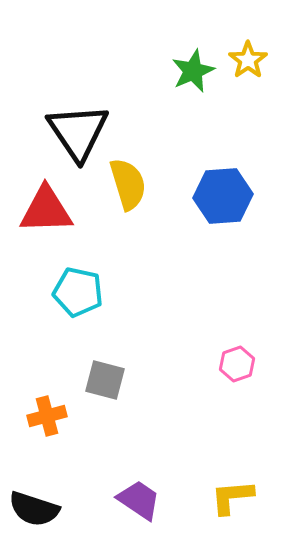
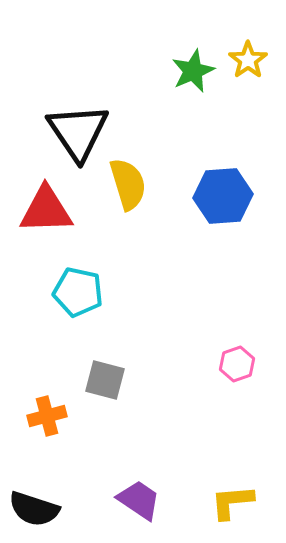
yellow L-shape: moved 5 px down
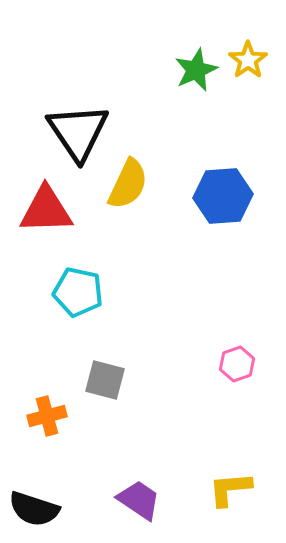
green star: moved 3 px right, 1 px up
yellow semicircle: rotated 42 degrees clockwise
yellow L-shape: moved 2 px left, 13 px up
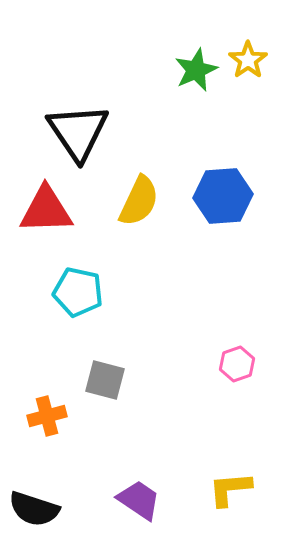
yellow semicircle: moved 11 px right, 17 px down
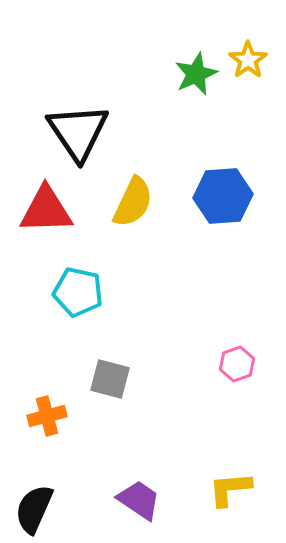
green star: moved 4 px down
yellow semicircle: moved 6 px left, 1 px down
gray square: moved 5 px right, 1 px up
black semicircle: rotated 96 degrees clockwise
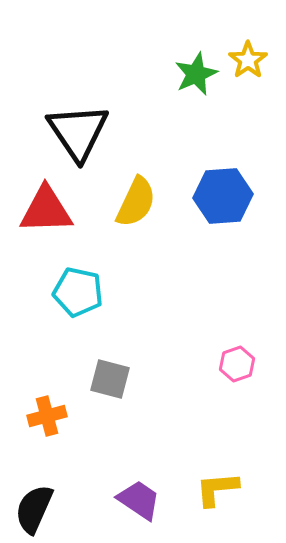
yellow semicircle: moved 3 px right
yellow L-shape: moved 13 px left
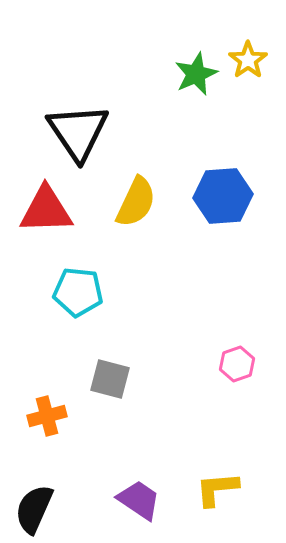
cyan pentagon: rotated 6 degrees counterclockwise
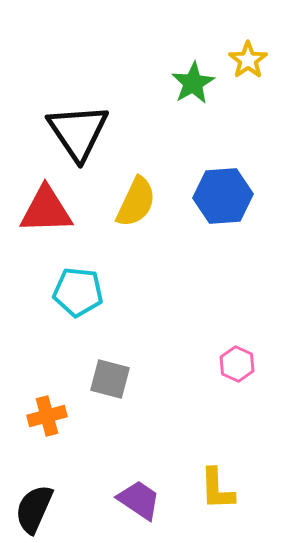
green star: moved 3 px left, 9 px down; rotated 6 degrees counterclockwise
pink hexagon: rotated 16 degrees counterclockwise
yellow L-shape: rotated 87 degrees counterclockwise
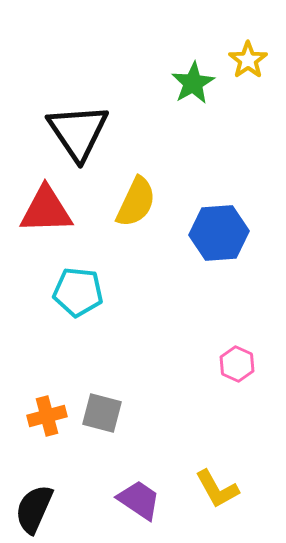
blue hexagon: moved 4 px left, 37 px down
gray square: moved 8 px left, 34 px down
yellow L-shape: rotated 27 degrees counterclockwise
